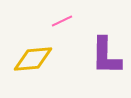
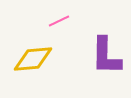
pink line: moved 3 px left
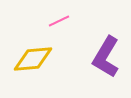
purple L-shape: moved 1 px down; rotated 30 degrees clockwise
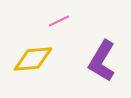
purple L-shape: moved 4 px left, 4 px down
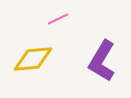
pink line: moved 1 px left, 2 px up
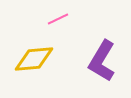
yellow diamond: moved 1 px right
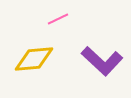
purple L-shape: rotated 78 degrees counterclockwise
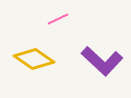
yellow diamond: rotated 39 degrees clockwise
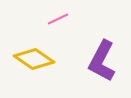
purple L-shape: rotated 75 degrees clockwise
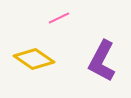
pink line: moved 1 px right, 1 px up
